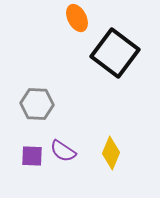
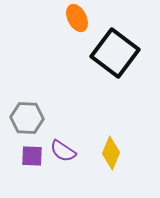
gray hexagon: moved 10 px left, 14 px down
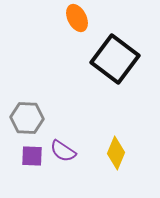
black square: moved 6 px down
yellow diamond: moved 5 px right
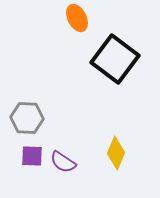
purple semicircle: moved 11 px down
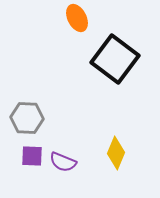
purple semicircle: rotated 12 degrees counterclockwise
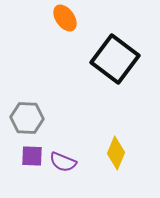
orange ellipse: moved 12 px left; rotated 8 degrees counterclockwise
